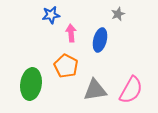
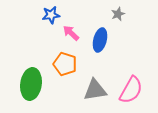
pink arrow: rotated 42 degrees counterclockwise
orange pentagon: moved 1 px left, 2 px up; rotated 10 degrees counterclockwise
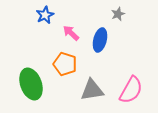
blue star: moved 6 px left; rotated 18 degrees counterclockwise
green ellipse: rotated 28 degrees counterclockwise
gray triangle: moved 3 px left
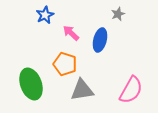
gray triangle: moved 10 px left
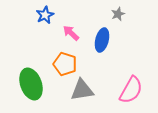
blue ellipse: moved 2 px right
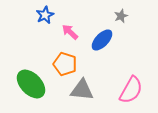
gray star: moved 3 px right, 2 px down
pink arrow: moved 1 px left, 1 px up
blue ellipse: rotated 30 degrees clockwise
green ellipse: rotated 24 degrees counterclockwise
gray triangle: rotated 15 degrees clockwise
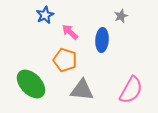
blue ellipse: rotated 40 degrees counterclockwise
orange pentagon: moved 4 px up
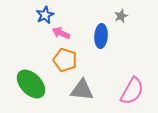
pink arrow: moved 9 px left, 1 px down; rotated 18 degrees counterclockwise
blue ellipse: moved 1 px left, 4 px up
pink semicircle: moved 1 px right, 1 px down
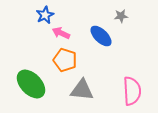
gray star: rotated 16 degrees clockwise
blue ellipse: rotated 50 degrees counterclockwise
pink semicircle: rotated 32 degrees counterclockwise
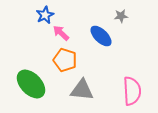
pink arrow: rotated 18 degrees clockwise
